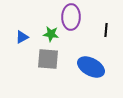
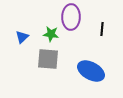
black line: moved 4 px left, 1 px up
blue triangle: rotated 16 degrees counterclockwise
blue ellipse: moved 4 px down
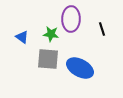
purple ellipse: moved 2 px down
black line: rotated 24 degrees counterclockwise
blue triangle: rotated 40 degrees counterclockwise
blue ellipse: moved 11 px left, 3 px up
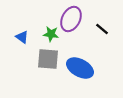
purple ellipse: rotated 25 degrees clockwise
black line: rotated 32 degrees counterclockwise
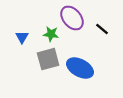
purple ellipse: moved 1 px right, 1 px up; rotated 65 degrees counterclockwise
blue triangle: rotated 24 degrees clockwise
gray square: rotated 20 degrees counterclockwise
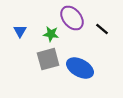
blue triangle: moved 2 px left, 6 px up
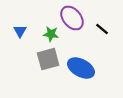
blue ellipse: moved 1 px right
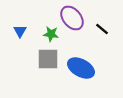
gray square: rotated 15 degrees clockwise
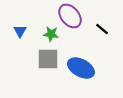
purple ellipse: moved 2 px left, 2 px up
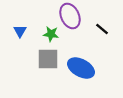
purple ellipse: rotated 15 degrees clockwise
